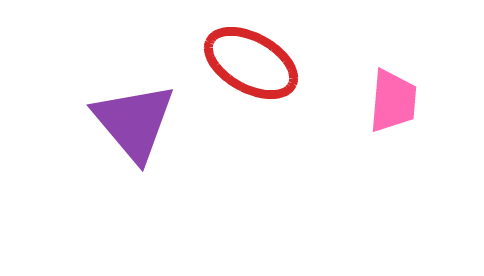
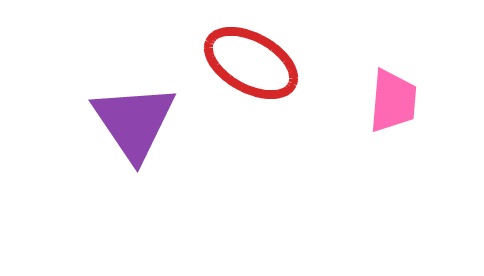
purple triangle: rotated 6 degrees clockwise
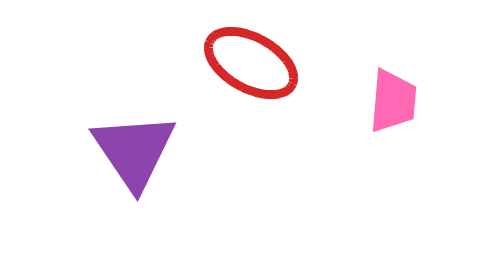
purple triangle: moved 29 px down
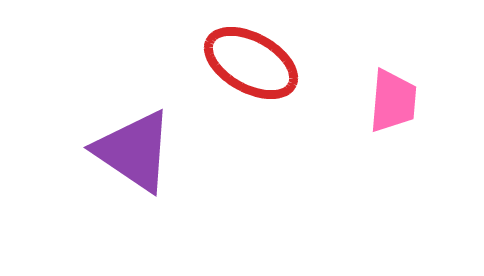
purple triangle: rotated 22 degrees counterclockwise
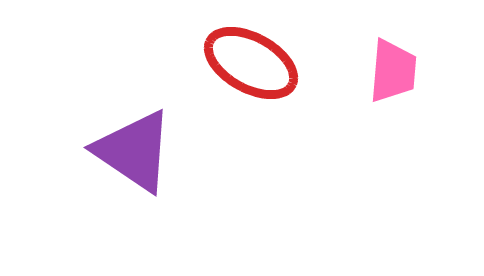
pink trapezoid: moved 30 px up
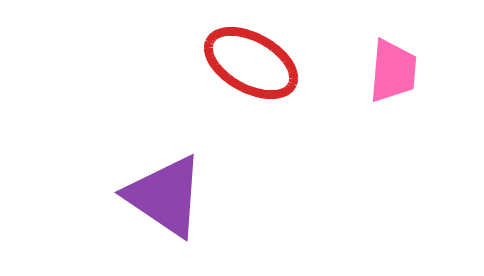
purple triangle: moved 31 px right, 45 px down
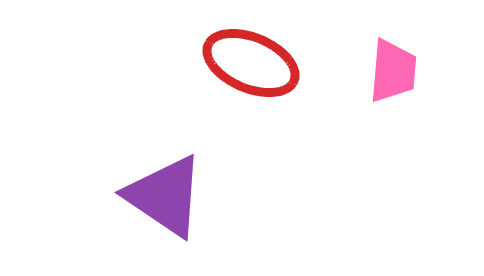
red ellipse: rotated 6 degrees counterclockwise
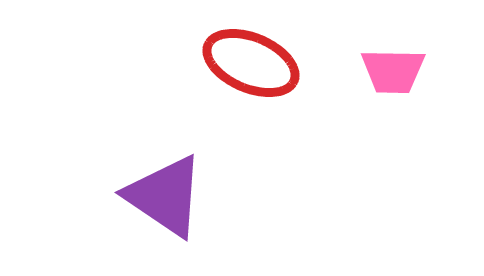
pink trapezoid: rotated 86 degrees clockwise
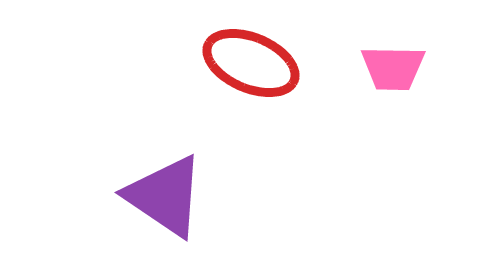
pink trapezoid: moved 3 px up
